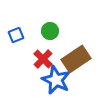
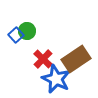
green circle: moved 23 px left
blue square: rotated 21 degrees counterclockwise
blue star: moved 1 px up
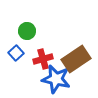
blue square: moved 18 px down
red cross: rotated 30 degrees clockwise
blue star: rotated 12 degrees counterclockwise
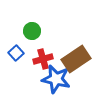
green circle: moved 5 px right
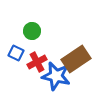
blue square: rotated 21 degrees counterclockwise
red cross: moved 6 px left, 3 px down; rotated 12 degrees counterclockwise
blue star: moved 3 px up
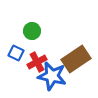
blue star: moved 4 px left
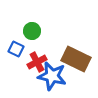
blue square: moved 4 px up
brown rectangle: rotated 60 degrees clockwise
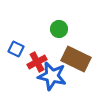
green circle: moved 27 px right, 2 px up
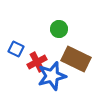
blue star: rotated 28 degrees counterclockwise
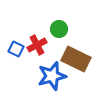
red cross: moved 17 px up
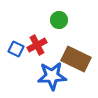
green circle: moved 9 px up
blue star: rotated 12 degrees clockwise
